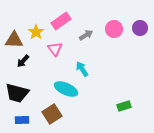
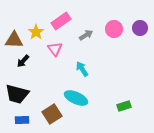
cyan ellipse: moved 10 px right, 9 px down
black trapezoid: moved 1 px down
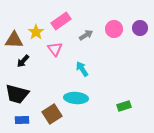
cyan ellipse: rotated 20 degrees counterclockwise
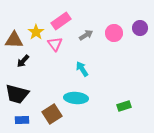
pink circle: moved 4 px down
pink triangle: moved 5 px up
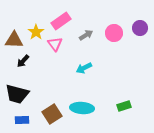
cyan arrow: moved 2 px right, 1 px up; rotated 84 degrees counterclockwise
cyan ellipse: moved 6 px right, 10 px down
